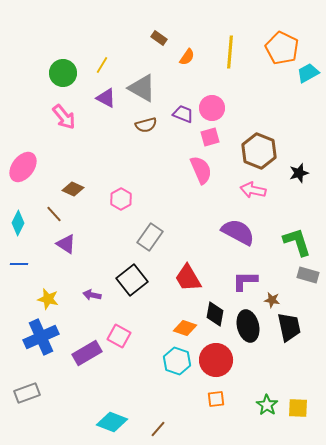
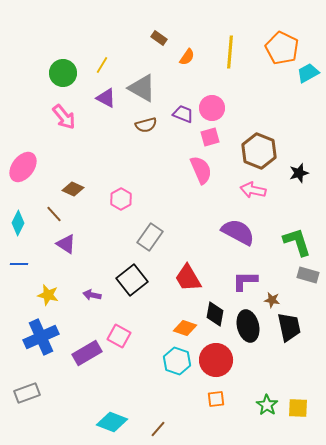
yellow star at (48, 299): moved 4 px up
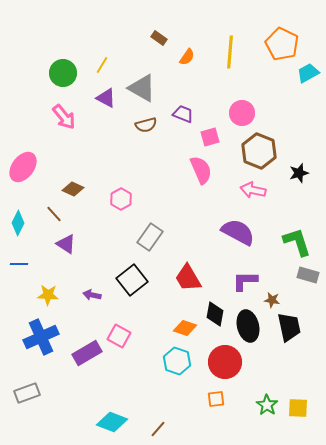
orange pentagon at (282, 48): moved 4 px up
pink circle at (212, 108): moved 30 px right, 5 px down
yellow star at (48, 295): rotated 10 degrees counterclockwise
red circle at (216, 360): moved 9 px right, 2 px down
